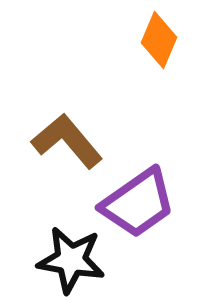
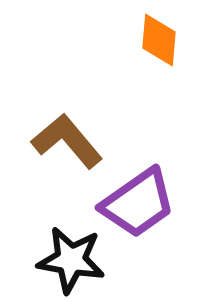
orange diamond: rotated 18 degrees counterclockwise
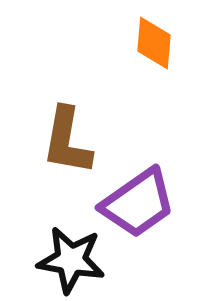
orange diamond: moved 5 px left, 3 px down
brown L-shape: rotated 130 degrees counterclockwise
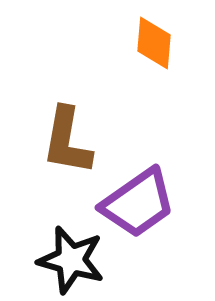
black star: rotated 6 degrees clockwise
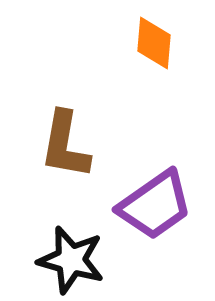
brown L-shape: moved 2 px left, 4 px down
purple trapezoid: moved 17 px right, 2 px down
